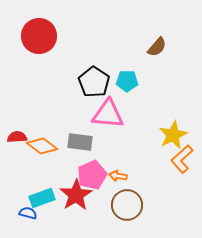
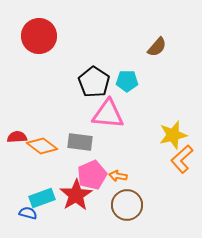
yellow star: rotated 12 degrees clockwise
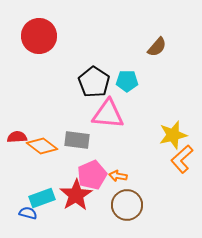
gray rectangle: moved 3 px left, 2 px up
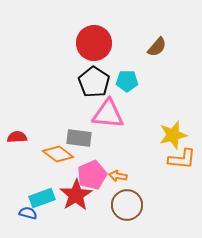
red circle: moved 55 px right, 7 px down
gray rectangle: moved 2 px right, 2 px up
orange diamond: moved 16 px right, 8 px down
orange L-shape: rotated 132 degrees counterclockwise
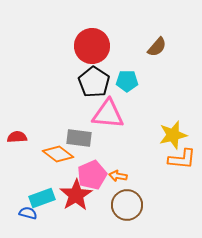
red circle: moved 2 px left, 3 px down
